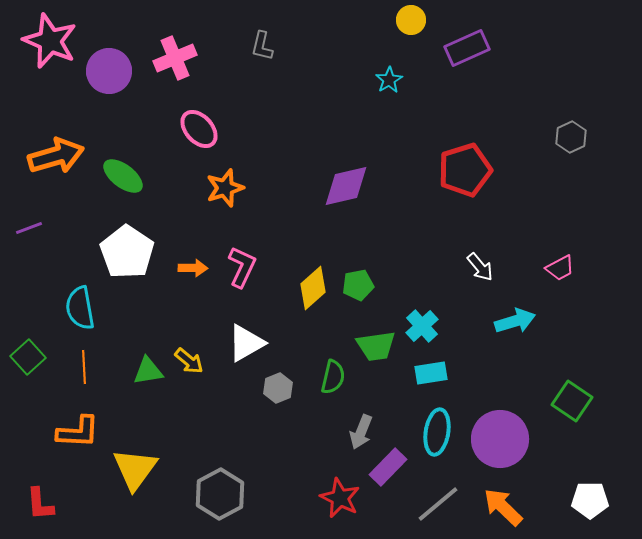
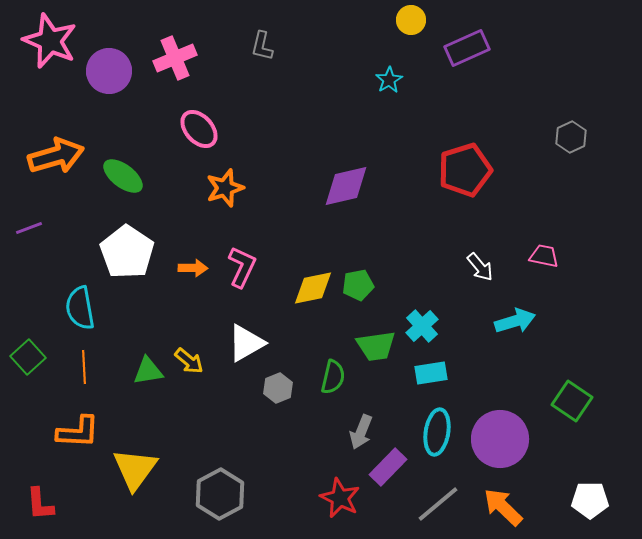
pink trapezoid at (560, 268): moved 16 px left, 12 px up; rotated 140 degrees counterclockwise
yellow diamond at (313, 288): rotated 30 degrees clockwise
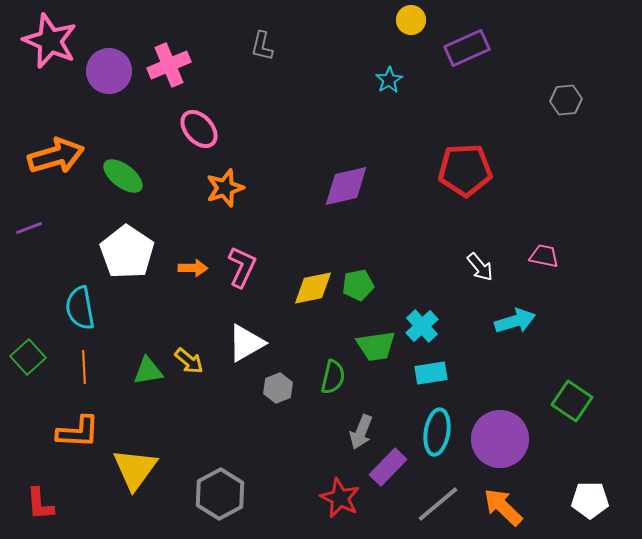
pink cross at (175, 58): moved 6 px left, 7 px down
gray hexagon at (571, 137): moved 5 px left, 37 px up; rotated 20 degrees clockwise
red pentagon at (465, 170): rotated 14 degrees clockwise
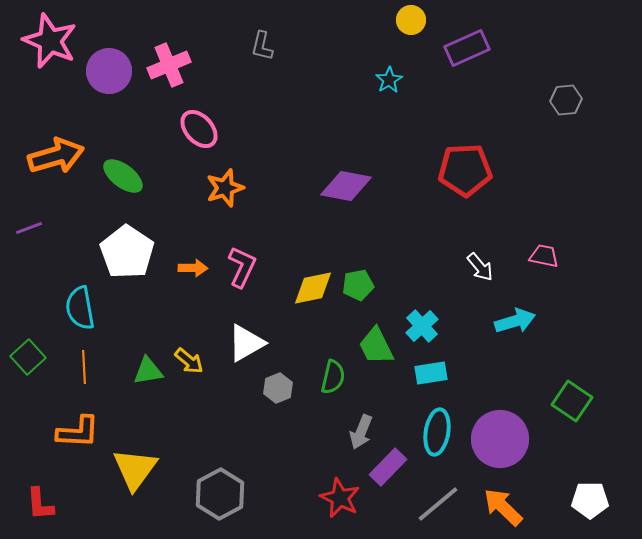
purple diamond at (346, 186): rotated 24 degrees clockwise
green trapezoid at (376, 346): rotated 72 degrees clockwise
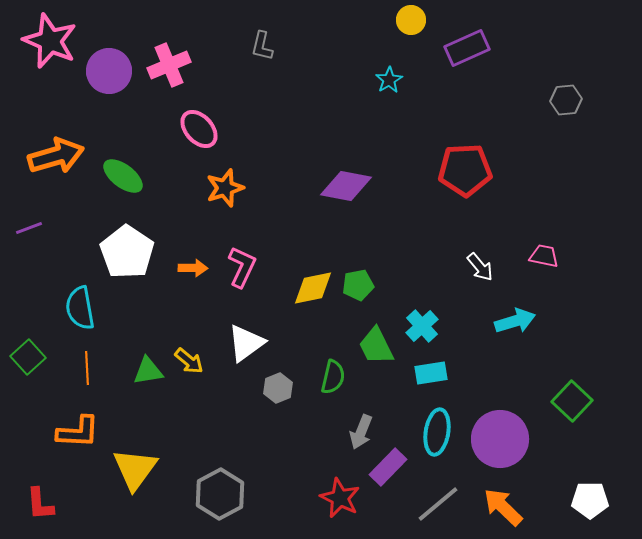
white triangle at (246, 343): rotated 6 degrees counterclockwise
orange line at (84, 367): moved 3 px right, 1 px down
green square at (572, 401): rotated 9 degrees clockwise
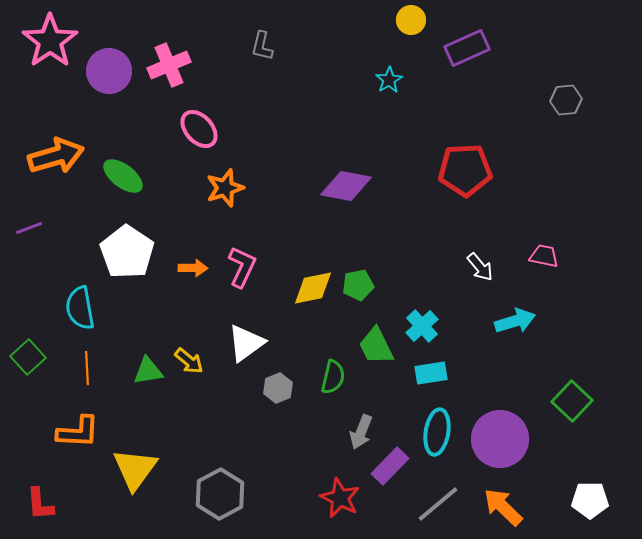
pink star at (50, 41): rotated 14 degrees clockwise
purple rectangle at (388, 467): moved 2 px right, 1 px up
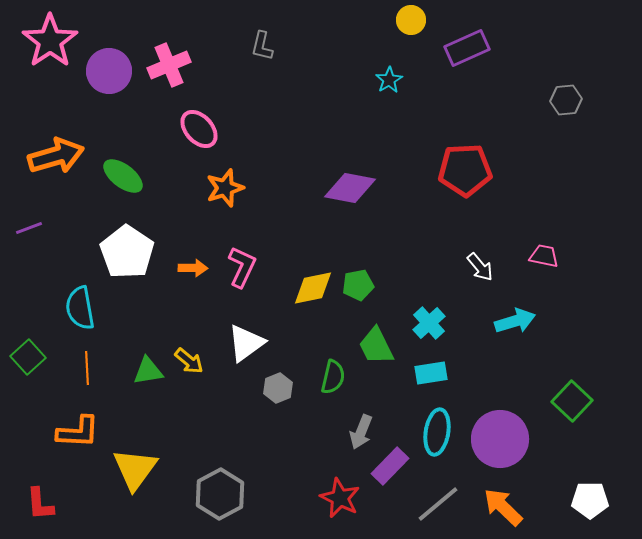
purple diamond at (346, 186): moved 4 px right, 2 px down
cyan cross at (422, 326): moved 7 px right, 3 px up
